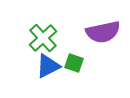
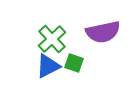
green cross: moved 9 px right, 1 px down
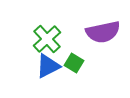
green cross: moved 5 px left
green square: rotated 12 degrees clockwise
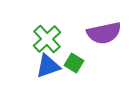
purple semicircle: moved 1 px right, 1 px down
blue triangle: rotated 8 degrees clockwise
